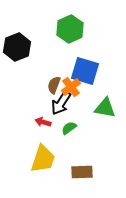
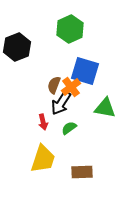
red arrow: rotated 119 degrees counterclockwise
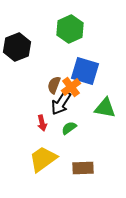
red arrow: moved 1 px left, 1 px down
yellow trapezoid: rotated 144 degrees counterclockwise
brown rectangle: moved 1 px right, 4 px up
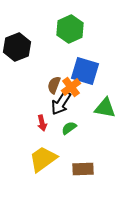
brown rectangle: moved 1 px down
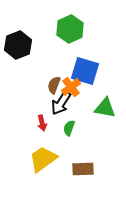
black hexagon: moved 1 px right, 2 px up
green semicircle: rotated 35 degrees counterclockwise
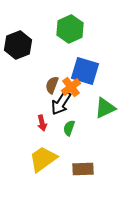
brown semicircle: moved 2 px left
green triangle: rotated 35 degrees counterclockwise
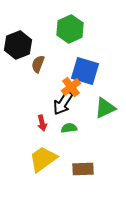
brown semicircle: moved 14 px left, 21 px up
black arrow: moved 2 px right
green semicircle: rotated 63 degrees clockwise
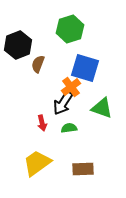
green hexagon: rotated 8 degrees clockwise
blue square: moved 3 px up
green triangle: moved 3 px left; rotated 45 degrees clockwise
yellow trapezoid: moved 6 px left, 4 px down
